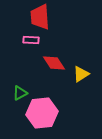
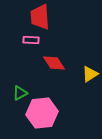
yellow triangle: moved 9 px right
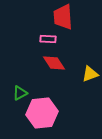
red trapezoid: moved 23 px right
pink rectangle: moved 17 px right, 1 px up
yellow triangle: rotated 12 degrees clockwise
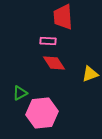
pink rectangle: moved 2 px down
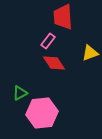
pink rectangle: rotated 56 degrees counterclockwise
yellow triangle: moved 21 px up
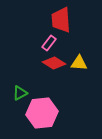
red trapezoid: moved 2 px left, 3 px down
pink rectangle: moved 1 px right, 2 px down
yellow triangle: moved 11 px left, 10 px down; rotated 24 degrees clockwise
red diamond: rotated 25 degrees counterclockwise
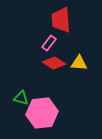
green triangle: moved 1 px right, 5 px down; rotated 42 degrees clockwise
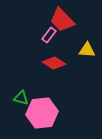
red trapezoid: moved 1 px right; rotated 40 degrees counterclockwise
pink rectangle: moved 8 px up
yellow triangle: moved 8 px right, 13 px up
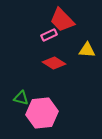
pink rectangle: rotated 28 degrees clockwise
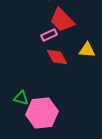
red diamond: moved 3 px right, 6 px up; rotated 30 degrees clockwise
